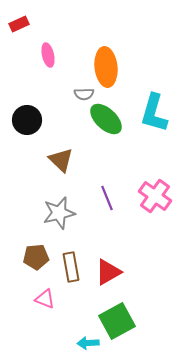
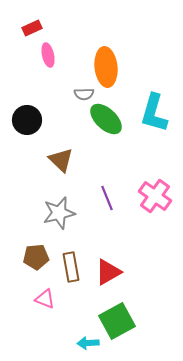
red rectangle: moved 13 px right, 4 px down
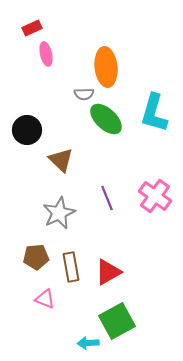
pink ellipse: moved 2 px left, 1 px up
black circle: moved 10 px down
gray star: rotated 12 degrees counterclockwise
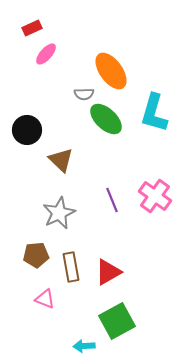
pink ellipse: rotated 55 degrees clockwise
orange ellipse: moved 5 px right, 4 px down; rotated 30 degrees counterclockwise
purple line: moved 5 px right, 2 px down
brown pentagon: moved 2 px up
cyan arrow: moved 4 px left, 3 px down
